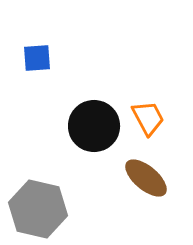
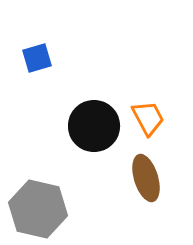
blue square: rotated 12 degrees counterclockwise
brown ellipse: rotated 33 degrees clockwise
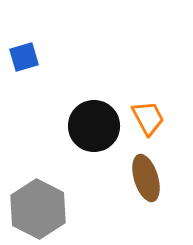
blue square: moved 13 px left, 1 px up
gray hexagon: rotated 14 degrees clockwise
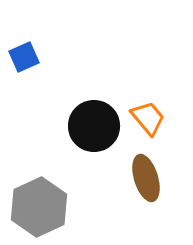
blue square: rotated 8 degrees counterclockwise
orange trapezoid: rotated 12 degrees counterclockwise
gray hexagon: moved 1 px right, 2 px up; rotated 8 degrees clockwise
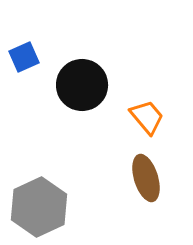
orange trapezoid: moved 1 px left, 1 px up
black circle: moved 12 px left, 41 px up
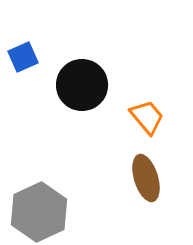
blue square: moved 1 px left
gray hexagon: moved 5 px down
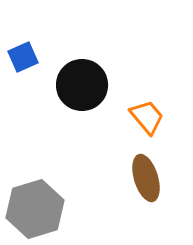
gray hexagon: moved 4 px left, 3 px up; rotated 8 degrees clockwise
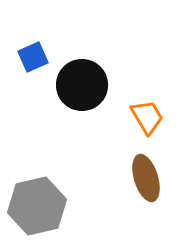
blue square: moved 10 px right
orange trapezoid: rotated 9 degrees clockwise
gray hexagon: moved 2 px right, 3 px up; rotated 4 degrees clockwise
